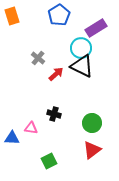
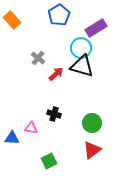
orange rectangle: moved 4 px down; rotated 24 degrees counterclockwise
black triangle: rotated 10 degrees counterclockwise
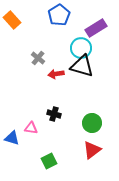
red arrow: rotated 147 degrees counterclockwise
blue triangle: rotated 14 degrees clockwise
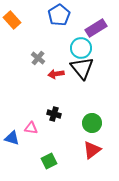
black triangle: moved 2 px down; rotated 35 degrees clockwise
